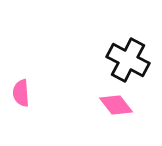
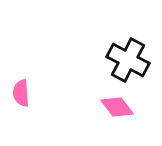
pink diamond: moved 1 px right, 2 px down
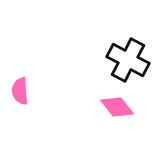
pink semicircle: moved 1 px left, 2 px up
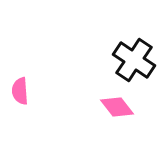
black cross: moved 6 px right; rotated 6 degrees clockwise
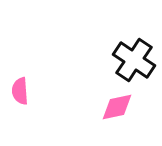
pink diamond: rotated 64 degrees counterclockwise
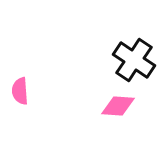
pink diamond: moved 1 px right, 1 px up; rotated 16 degrees clockwise
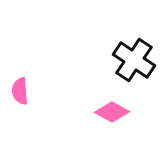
pink diamond: moved 6 px left, 6 px down; rotated 24 degrees clockwise
